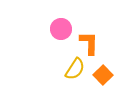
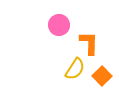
pink circle: moved 2 px left, 4 px up
orange square: moved 1 px left, 1 px down
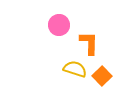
yellow semicircle: rotated 105 degrees counterclockwise
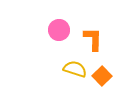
pink circle: moved 5 px down
orange L-shape: moved 4 px right, 4 px up
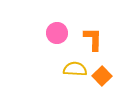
pink circle: moved 2 px left, 3 px down
yellow semicircle: rotated 15 degrees counterclockwise
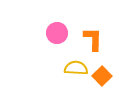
yellow semicircle: moved 1 px right, 1 px up
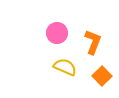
orange L-shape: moved 3 px down; rotated 20 degrees clockwise
yellow semicircle: moved 11 px left, 1 px up; rotated 20 degrees clockwise
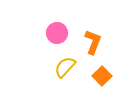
yellow semicircle: rotated 70 degrees counterclockwise
